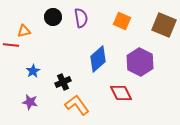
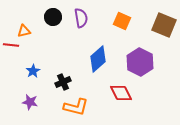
orange L-shape: moved 1 px left, 2 px down; rotated 140 degrees clockwise
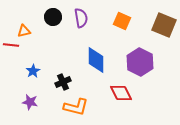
blue diamond: moved 2 px left, 1 px down; rotated 48 degrees counterclockwise
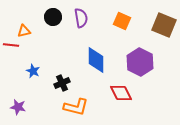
blue star: rotated 16 degrees counterclockwise
black cross: moved 1 px left, 1 px down
purple star: moved 12 px left, 5 px down
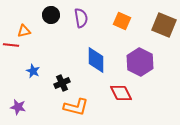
black circle: moved 2 px left, 2 px up
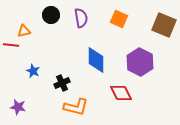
orange square: moved 3 px left, 2 px up
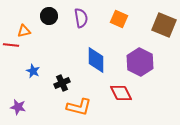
black circle: moved 2 px left, 1 px down
orange L-shape: moved 3 px right
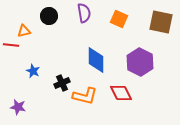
purple semicircle: moved 3 px right, 5 px up
brown square: moved 3 px left, 3 px up; rotated 10 degrees counterclockwise
orange L-shape: moved 6 px right, 11 px up
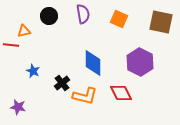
purple semicircle: moved 1 px left, 1 px down
blue diamond: moved 3 px left, 3 px down
black cross: rotated 14 degrees counterclockwise
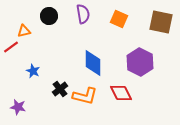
red line: moved 2 px down; rotated 42 degrees counterclockwise
black cross: moved 2 px left, 6 px down
